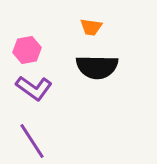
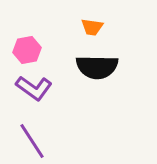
orange trapezoid: moved 1 px right
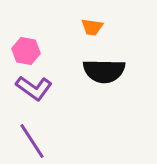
pink hexagon: moved 1 px left, 1 px down; rotated 20 degrees clockwise
black semicircle: moved 7 px right, 4 px down
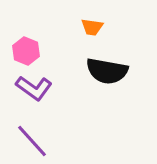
pink hexagon: rotated 12 degrees clockwise
black semicircle: moved 3 px right; rotated 9 degrees clockwise
purple line: rotated 9 degrees counterclockwise
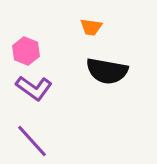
orange trapezoid: moved 1 px left
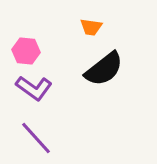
pink hexagon: rotated 16 degrees counterclockwise
black semicircle: moved 3 px left, 2 px up; rotated 48 degrees counterclockwise
purple line: moved 4 px right, 3 px up
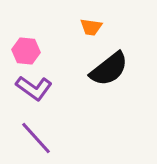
black semicircle: moved 5 px right
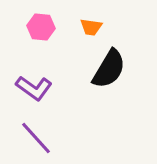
pink hexagon: moved 15 px right, 24 px up
black semicircle: rotated 21 degrees counterclockwise
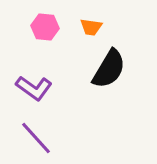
pink hexagon: moved 4 px right
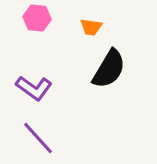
pink hexagon: moved 8 px left, 9 px up
purple line: moved 2 px right
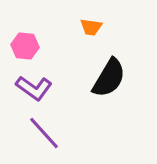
pink hexagon: moved 12 px left, 28 px down
black semicircle: moved 9 px down
purple line: moved 6 px right, 5 px up
